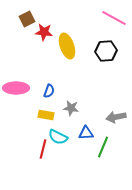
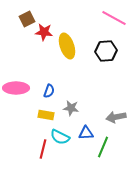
cyan semicircle: moved 2 px right
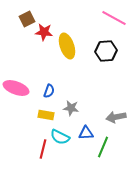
pink ellipse: rotated 20 degrees clockwise
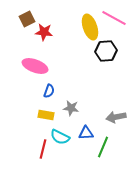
yellow ellipse: moved 23 px right, 19 px up
pink ellipse: moved 19 px right, 22 px up
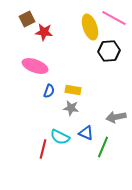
black hexagon: moved 3 px right
yellow rectangle: moved 27 px right, 25 px up
blue triangle: rotated 28 degrees clockwise
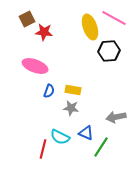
green line: moved 2 px left; rotated 10 degrees clockwise
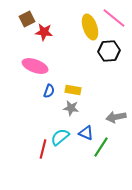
pink line: rotated 10 degrees clockwise
cyan semicircle: rotated 114 degrees clockwise
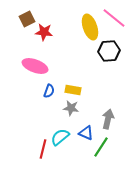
gray arrow: moved 8 px left, 2 px down; rotated 114 degrees clockwise
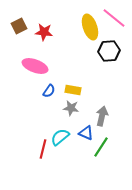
brown square: moved 8 px left, 7 px down
blue semicircle: rotated 16 degrees clockwise
gray arrow: moved 6 px left, 3 px up
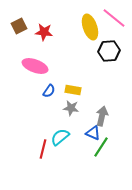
blue triangle: moved 7 px right
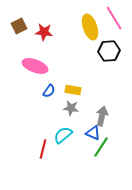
pink line: rotated 20 degrees clockwise
cyan semicircle: moved 3 px right, 2 px up
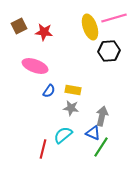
pink line: rotated 75 degrees counterclockwise
